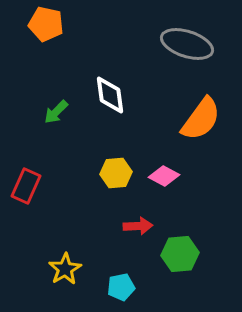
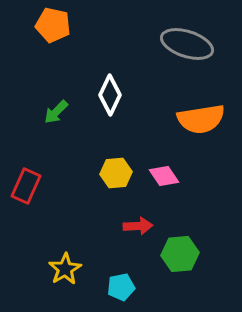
orange pentagon: moved 7 px right, 1 px down
white diamond: rotated 33 degrees clockwise
orange semicircle: rotated 45 degrees clockwise
pink diamond: rotated 28 degrees clockwise
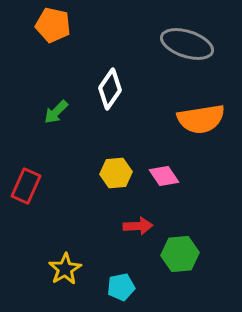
white diamond: moved 6 px up; rotated 9 degrees clockwise
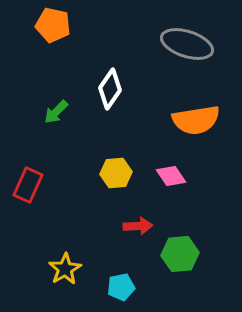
orange semicircle: moved 5 px left, 1 px down
pink diamond: moved 7 px right
red rectangle: moved 2 px right, 1 px up
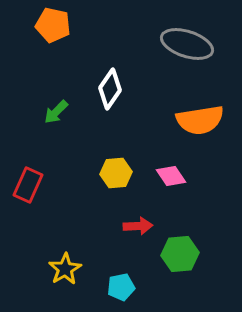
orange semicircle: moved 4 px right
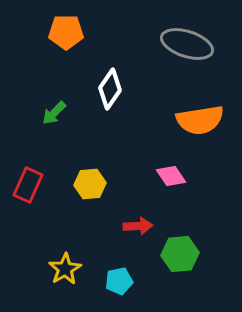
orange pentagon: moved 13 px right, 7 px down; rotated 12 degrees counterclockwise
green arrow: moved 2 px left, 1 px down
yellow hexagon: moved 26 px left, 11 px down
cyan pentagon: moved 2 px left, 6 px up
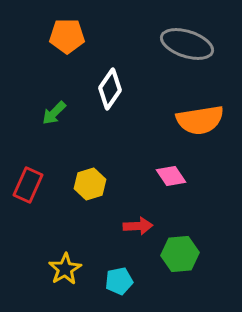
orange pentagon: moved 1 px right, 4 px down
yellow hexagon: rotated 12 degrees counterclockwise
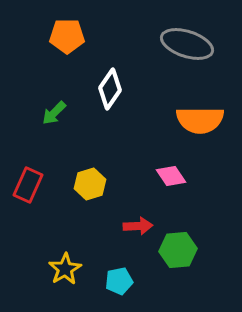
orange semicircle: rotated 9 degrees clockwise
green hexagon: moved 2 px left, 4 px up
